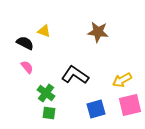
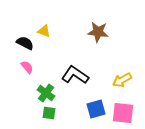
pink square: moved 7 px left, 8 px down; rotated 20 degrees clockwise
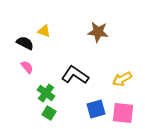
yellow arrow: moved 1 px up
green square: rotated 24 degrees clockwise
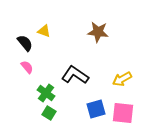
black semicircle: rotated 24 degrees clockwise
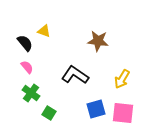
brown star: moved 9 px down
yellow arrow: rotated 30 degrees counterclockwise
green cross: moved 15 px left
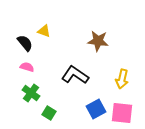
pink semicircle: rotated 32 degrees counterclockwise
yellow arrow: rotated 18 degrees counterclockwise
blue square: rotated 12 degrees counterclockwise
pink square: moved 1 px left
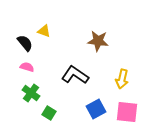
pink square: moved 5 px right, 1 px up
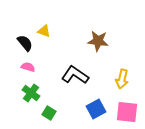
pink semicircle: moved 1 px right
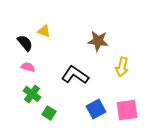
yellow arrow: moved 12 px up
green cross: moved 1 px right, 1 px down
pink square: moved 2 px up; rotated 15 degrees counterclockwise
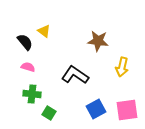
yellow triangle: rotated 16 degrees clockwise
black semicircle: moved 1 px up
green cross: rotated 30 degrees counterclockwise
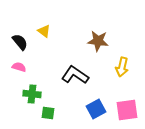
black semicircle: moved 5 px left
pink semicircle: moved 9 px left
green square: moved 1 px left; rotated 24 degrees counterclockwise
